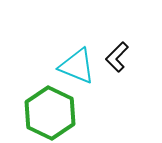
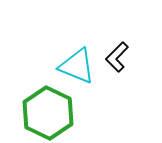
green hexagon: moved 2 px left
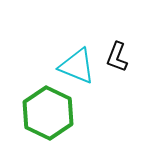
black L-shape: rotated 24 degrees counterclockwise
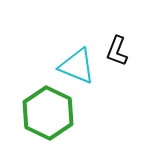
black L-shape: moved 6 px up
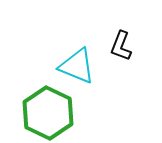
black L-shape: moved 4 px right, 5 px up
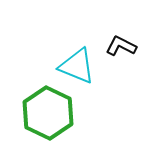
black L-shape: rotated 96 degrees clockwise
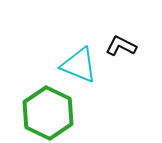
cyan triangle: moved 2 px right, 1 px up
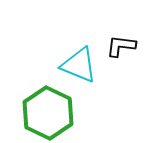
black L-shape: rotated 20 degrees counterclockwise
